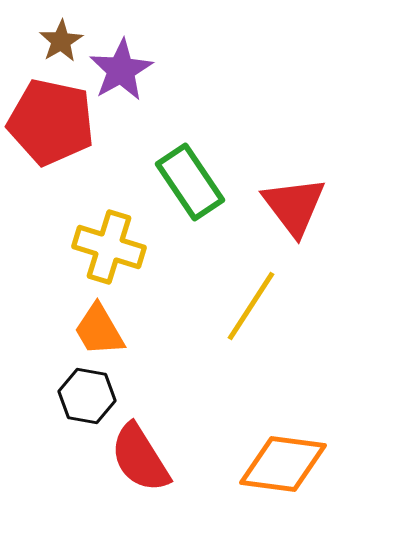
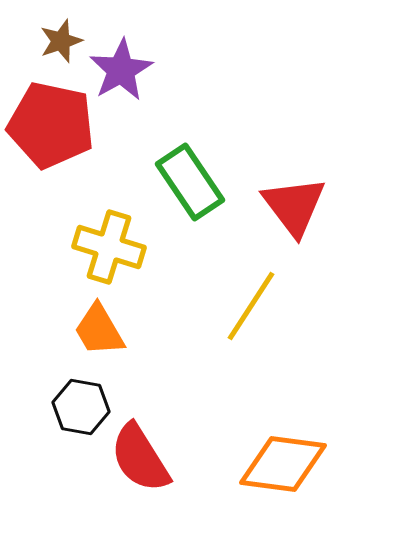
brown star: rotated 12 degrees clockwise
red pentagon: moved 3 px down
black hexagon: moved 6 px left, 11 px down
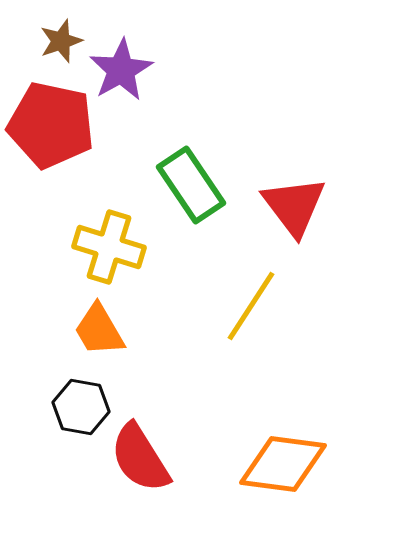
green rectangle: moved 1 px right, 3 px down
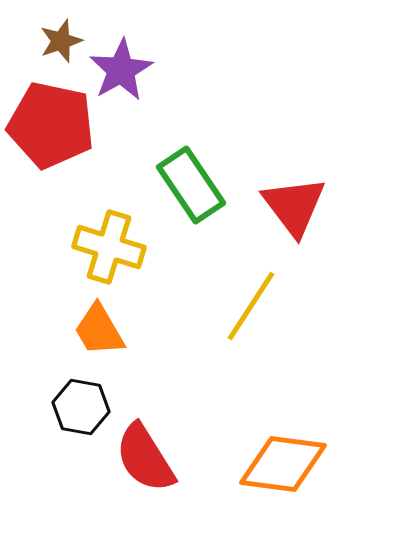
red semicircle: moved 5 px right
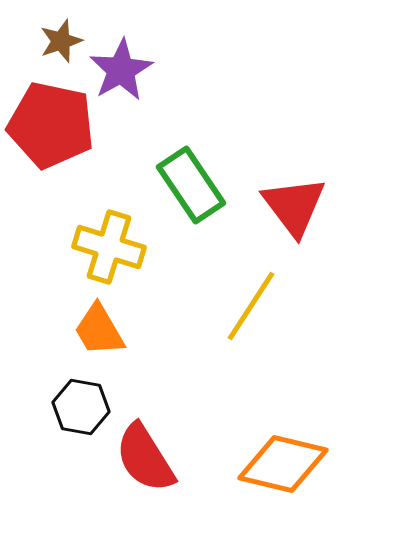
orange diamond: rotated 6 degrees clockwise
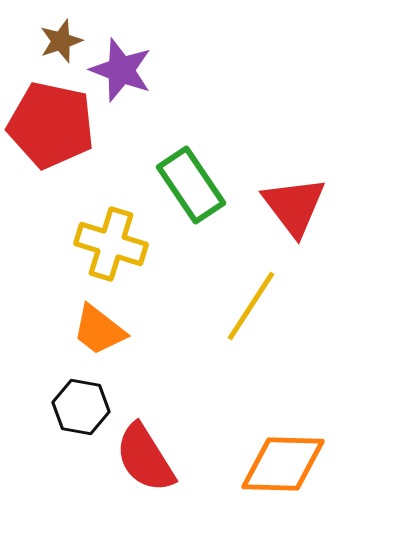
purple star: rotated 22 degrees counterclockwise
yellow cross: moved 2 px right, 3 px up
orange trapezoid: rotated 22 degrees counterclockwise
orange diamond: rotated 12 degrees counterclockwise
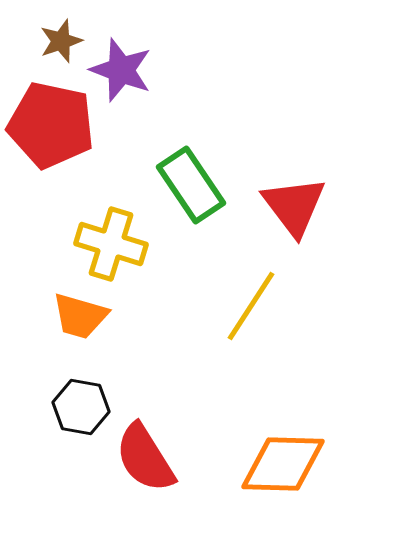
orange trapezoid: moved 19 px left, 14 px up; rotated 22 degrees counterclockwise
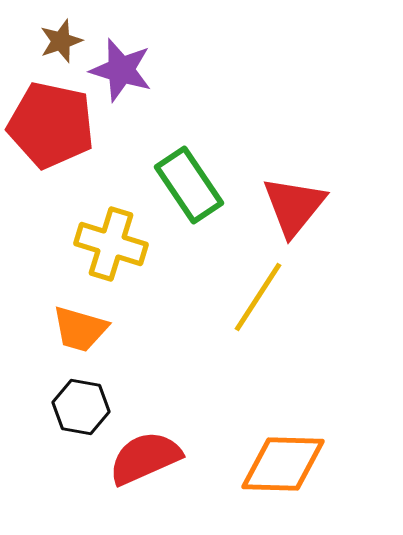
purple star: rotated 4 degrees counterclockwise
green rectangle: moved 2 px left
red triangle: rotated 16 degrees clockwise
yellow line: moved 7 px right, 9 px up
orange trapezoid: moved 13 px down
red semicircle: rotated 98 degrees clockwise
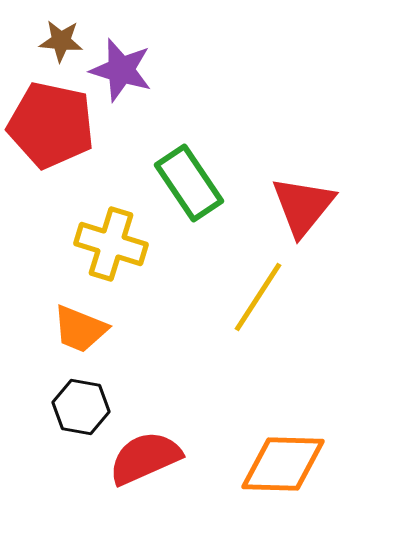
brown star: rotated 24 degrees clockwise
green rectangle: moved 2 px up
red triangle: moved 9 px right
orange trapezoid: rotated 6 degrees clockwise
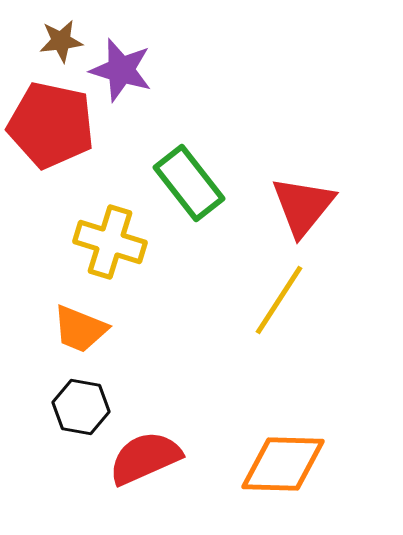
brown star: rotated 12 degrees counterclockwise
green rectangle: rotated 4 degrees counterclockwise
yellow cross: moved 1 px left, 2 px up
yellow line: moved 21 px right, 3 px down
